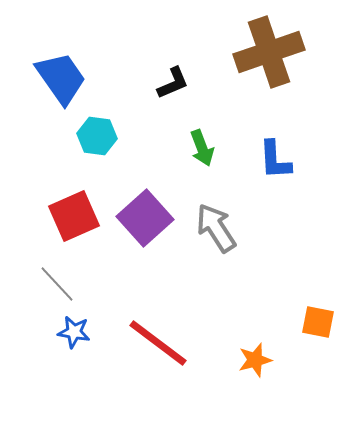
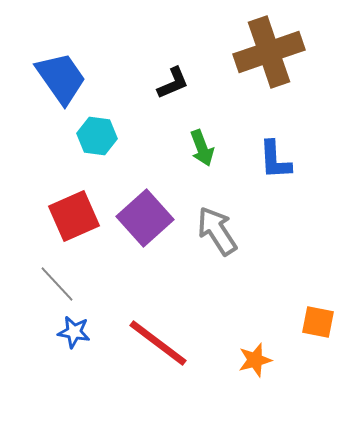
gray arrow: moved 1 px right, 3 px down
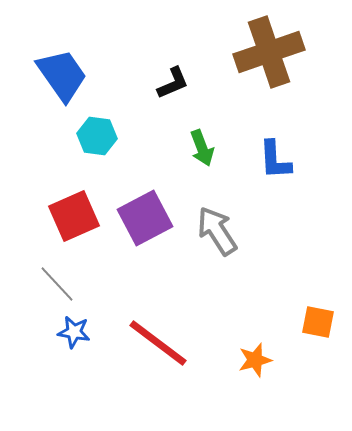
blue trapezoid: moved 1 px right, 3 px up
purple square: rotated 14 degrees clockwise
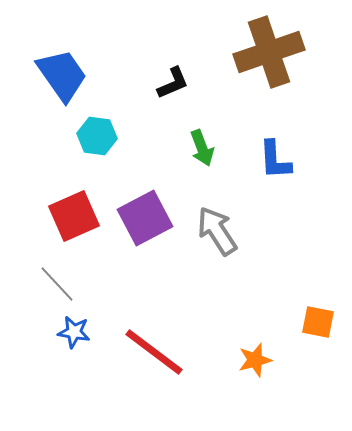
red line: moved 4 px left, 9 px down
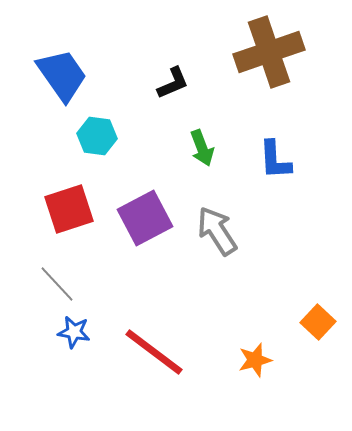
red square: moved 5 px left, 7 px up; rotated 6 degrees clockwise
orange square: rotated 32 degrees clockwise
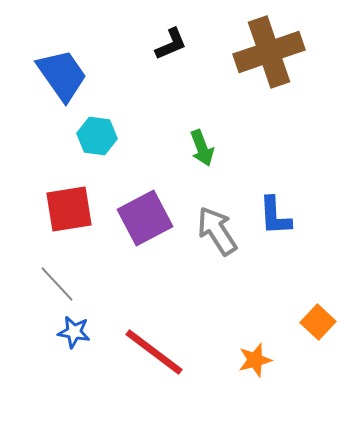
black L-shape: moved 2 px left, 39 px up
blue L-shape: moved 56 px down
red square: rotated 9 degrees clockwise
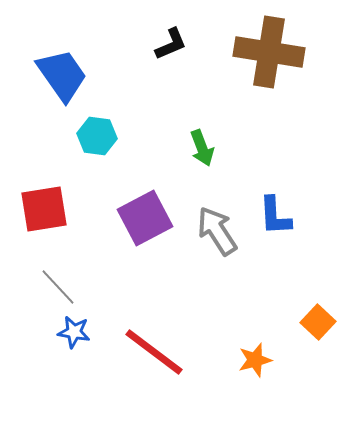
brown cross: rotated 28 degrees clockwise
red square: moved 25 px left
gray line: moved 1 px right, 3 px down
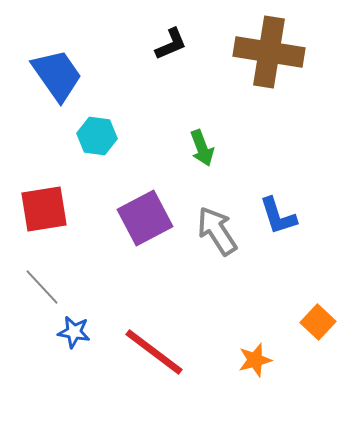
blue trapezoid: moved 5 px left
blue L-shape: moved 3 px right; rotated 15 degrees counterclockwise
gray line: moved 16 px left
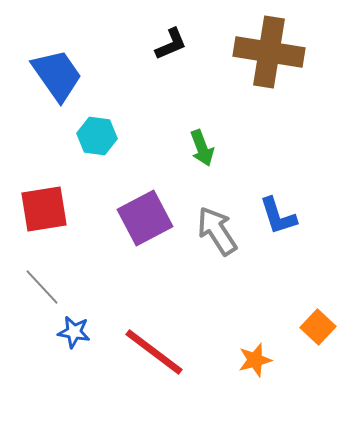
orange square: moved 5 px down
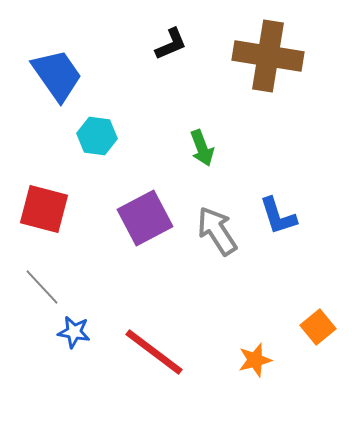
brown cross: moved 1 px left, 4 px down
red square: rotated 24 degrees clockwise
orange square: rotated 8 degrees clockwise
